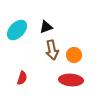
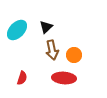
black triangle: rotated 24 degrees counterclockwise
red ellipse: moved 7 px left, 2 px up
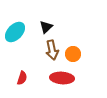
cyan ellipse: moved 2 px left, 2 px down
orange circle: moved 1 px left, 1 px up
red ellipse: moved 2 px left
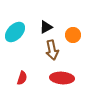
black triangle: rotated 16 degrees clockwise
orange circle: moved 19 px up
